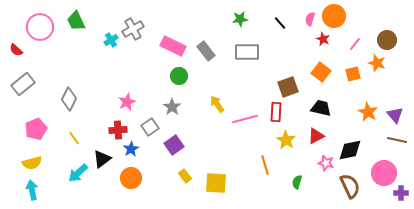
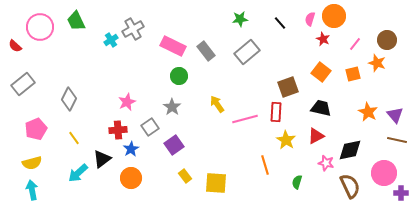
red semicircle at (16, 50): moved 1 px left, 4 px up
gray rectangle at (247, 52): rotated 40 degrees counterclockwise
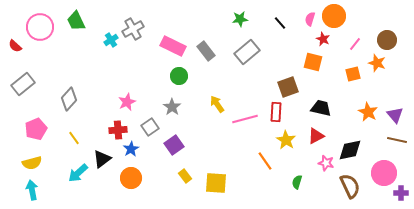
orange square at (321, 72): moved 8 px left, 10 px up; rotated 24 degrees counterclockwise
gray diamond at (69, 99): rotated 15 degrees clockwise
orange line at (265, 165): moved 4 px up; rotated 18 degrees counterclockwise
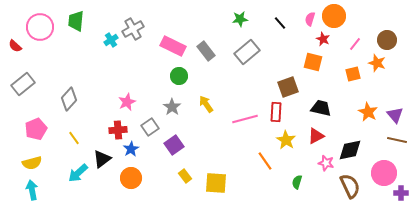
green trapezoid at (76, 21): rotated 30 degrees clockwise
yellow arrow at (217, 104): moved 11 px left
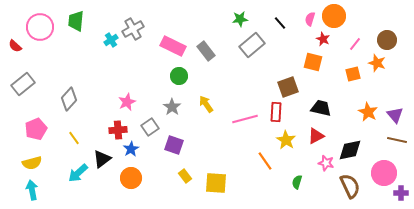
gray rectangle at (247, 52): moved 5 px right, 7 px up
purple square at (174, 145): rotated 36 degrees counterclockwise
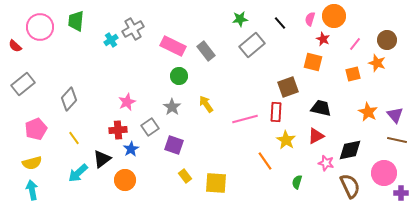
orange circle at (131, 178): moved 6 px left, 2 px down
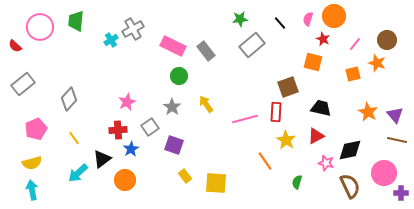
pink semicircle at (310, 19): moved 2 px left
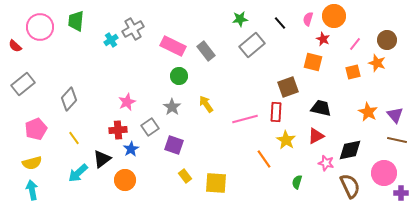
orange square at (353, 74): moved 2 px up
orange line at (265, 161): moved 1 px left, 2 px up
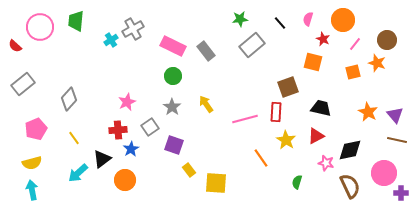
orange circle at (334, 16): moved 9 px right, 4 px down
green circle at (179, 76): moved 6 px left
orange line at (264, 159): moved 3 px left, 1 px up
yellow rectangle at (185, 176): moved 4 px right, 6 px up
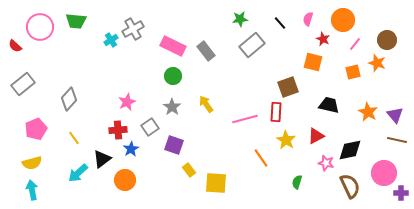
green trapezoid at (76, 21): rotated 90 degrees counterclockwise
black trapezoid at (321, 108): moved 8 px right, 3 px up
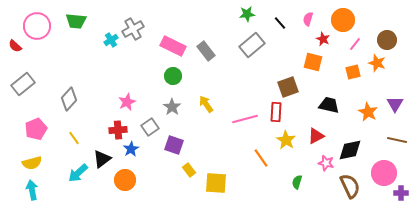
green star at (240, 19): moved 7 px right, 5 px up
pink circle at (40, 27): moved 3 px left, 1 px up
purple triangle at (395, 115): moved 11 px up; rotated 12 degrees clockwise
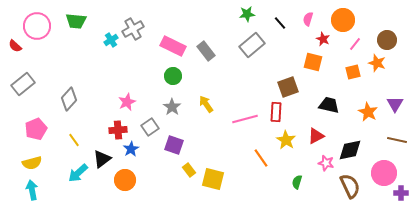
yellow line at (74, 138): moved 2 px down
yellow square at (216, 183): moved 3 px left, 4 px up; rotated 10 degrees clockwise
